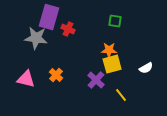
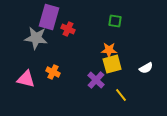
orange cross: moved 3 px left, 3 px up; rotated 16 degrees counterclockwise
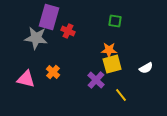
red cross: moved 2 px down
orange cross: rotated 16 degrees clockwise
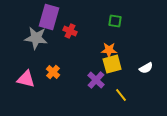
red cross: moved 2 px right
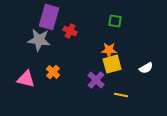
gray star: moved 3 px right, 2 px down
yellow line: rotated 40 degrees counterclockwise
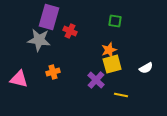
orange star: rotated 21 degrees counterclockwise
orange cross: rotated 32 degrees clockwise
pink triangle: moved 7 px left
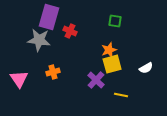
pink triangle: rotated 42 degrees clockwise
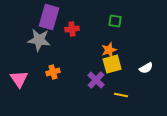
red cross: moved 2 px right, 2 px up; rotated 32 degrees counterclockwise
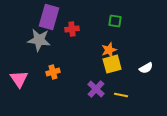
purple cross: moved 9 px down
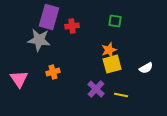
red cross: moved 3 px up
